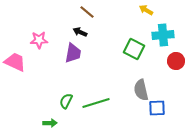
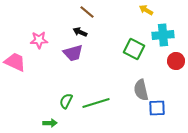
purple trapezoid: rotated 65 degrees clockwise
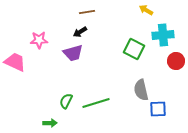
brown line: rotated 49 degrees counterclockwise
black arrow: rotated 56 degrees counterclockwise
blue square: moved 1 px right, 1 px down
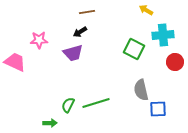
red circle: moved 1 px left, 1 px down
green semicircle: moved 2 px right, 4 px down
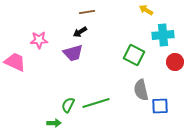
green square: moved 6 px down
blue square: moved 2 px right, 3 px up
green arrow: moved 4 px right
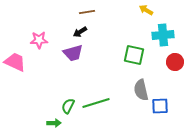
green square: rotated 15 degrees counterclockwise
green semicircle: moved 1 px down
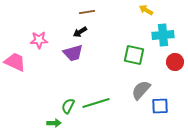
gray semicircle: rotated 55 degrees clockwise
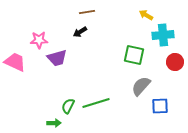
yellow arrow: moved 5 px down
purple trapezoid: moved 16 px left, 5 px down
gray semicircle: moved 4 px up
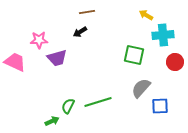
gray semicircle: moved 2 px down
green line: moved 2 px right, 1 px up
green arrow: moved 2 px left, 2 px up; rotated 24 degrees counterclockwise
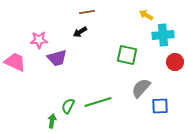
green square: moved 7 px left
green arrow: rotated 56 degrees counterclockwise
